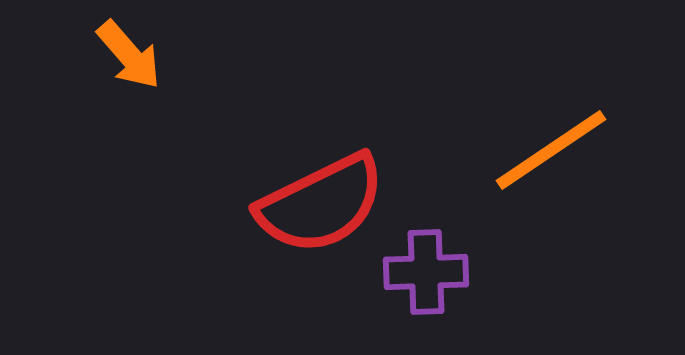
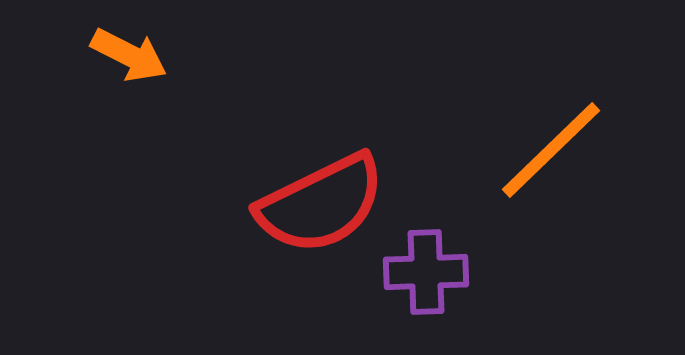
orange arrow: rotated 22 degrees counterclockwise
orange line: rotated 10 degrees counterclockwise
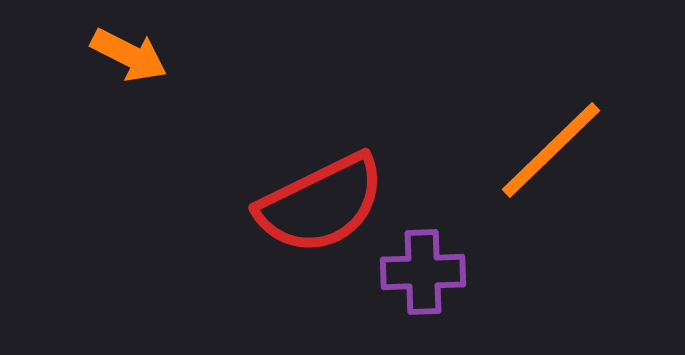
purple cross: moved 3 px left
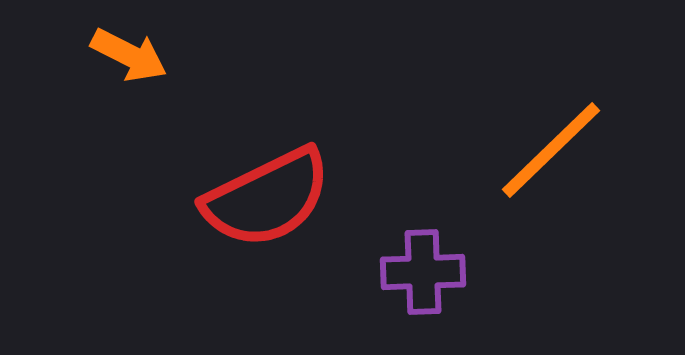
red semicircle: moved 54 px left, 6 px up
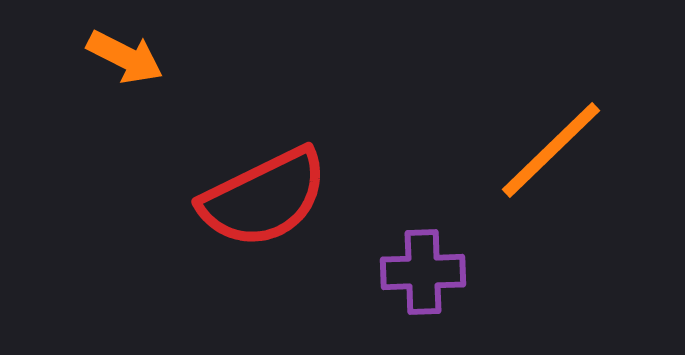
orange arrow: moved 4 px left, 2 px down
red semicircle: moved 3 px left
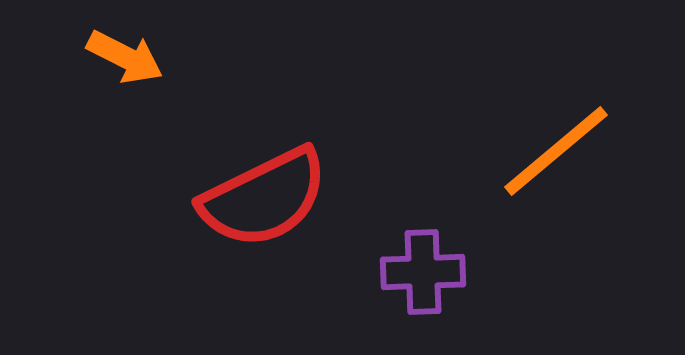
orange line: moved 5 px right, 1 px down; rotated 4 degrees clockwise
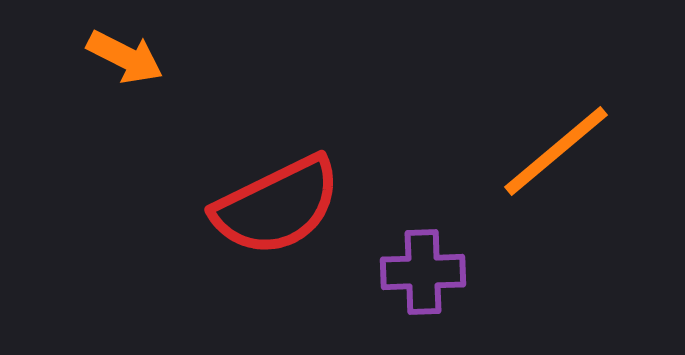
red semicircle: moved 13 px right, 8 px down
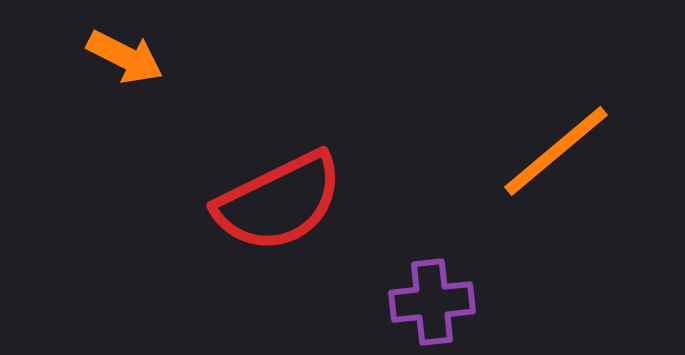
red semicircle: moved 2 px right, 4 px up
purple cross: moved 9 px right, 30 px down; rotated 4 degrees counterclockwise
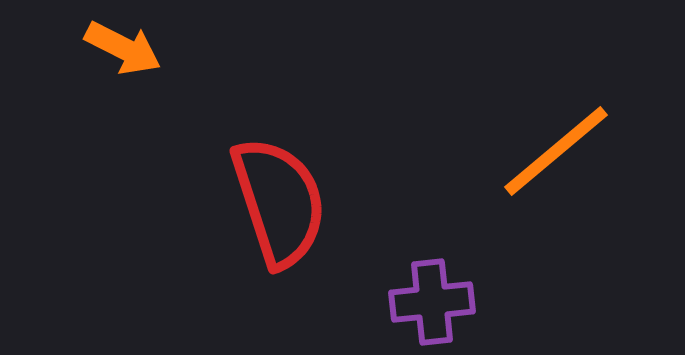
orange arrow: moved 2 px left, 9 px up
red semicircle: rotated 82 degrees counterclockwise
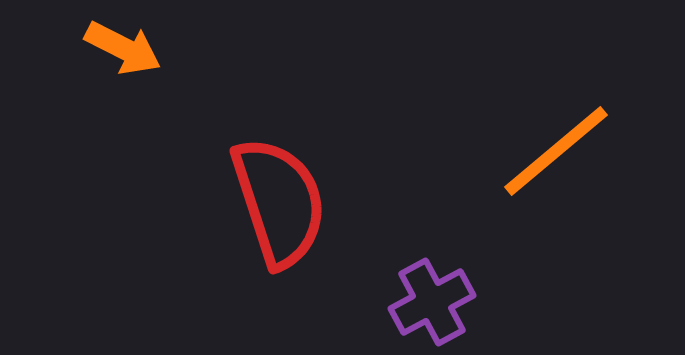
purple cross: rotated 22 degrees counterclockwise
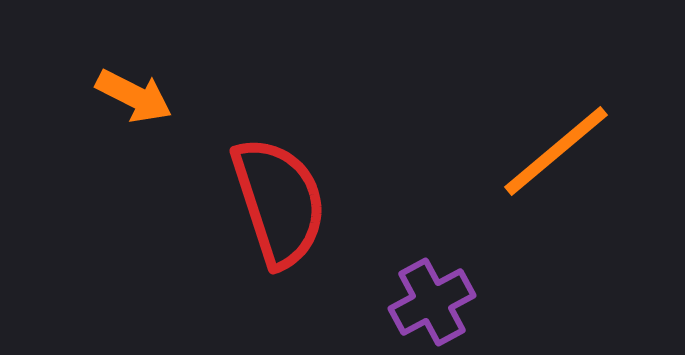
orange arrow: moved 11 px right, 48 px down
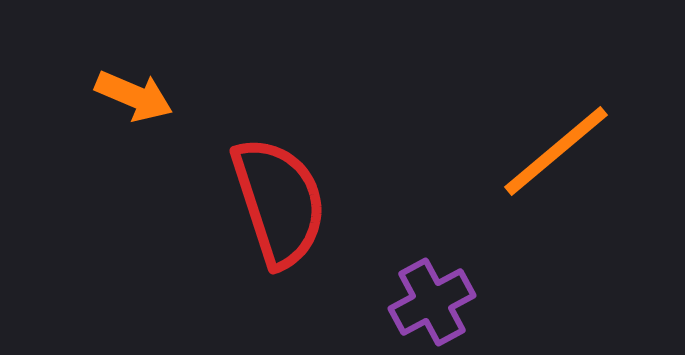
orange arrow: rotated 4 degrees counterclockwise
